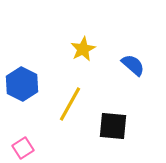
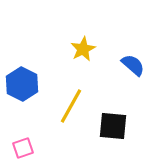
yellow line: moved 1 px right, 2 px down
pink square: rotated 15 degrees clockwise
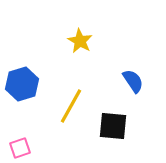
yellow star: moved 3 px left, 8 px up; rotated 15 degrees counterclockwise
blue semicircle: moved 16 px down; rotated 15 degrees clockwise
blue hexagon: rotated 16 degrees clockwise
pink square: moved 3 px left
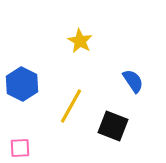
blue hexagon: rotated 16 degrees counterclockwise
black square: rotated 16 degrees clockwise
pink square: rotated 15 degrees clockwise
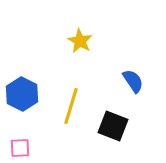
blue hexagon: moved 10 px down
yellow line: rotated 12 degrees counterclockwise
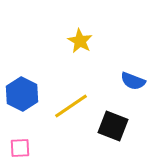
blue semicircle: rotated 145 degrees clockwise
yellow line: rotated 39 degrees clockwise
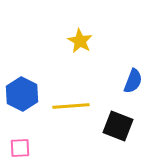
blue semicircle: rotated 90 degrees counterclockwise
yellow line: rotated 30 degrees clockwise
black square: moved 5 px right
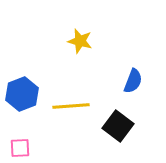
yellow star: rotated 15 degrees counterclockwise
blue hexagon: rotated 12 degrees clockwise
black square: rotated 16 degrees clockwise
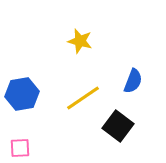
blue hexagon: rotated 12 degrees clockwise
yellow line: moved 12 px right, 8 px up; rotated 30 degrees counterclockwise
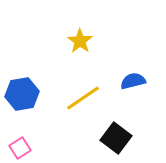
yellow star: rotated 20 degrees clockwise
blue semicircle: rotated 125 degrees counterclockwise
black square: moved 2 px left, 12 px down
pink square: rotated 30 degrees counterclockwise
